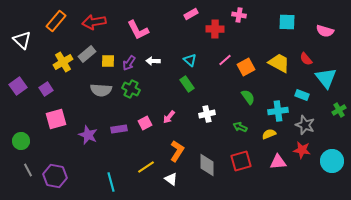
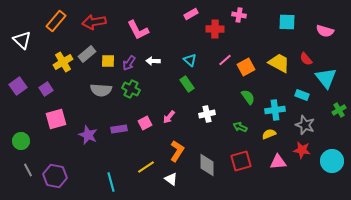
cyan cross at (278, 111): moved 3 px left, 1 px up
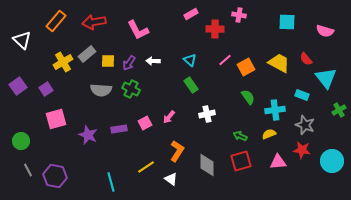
green rectangle at (187, 84): moved 4 px right, 1 px down
green arrow at (240, 127): moved 9 px down
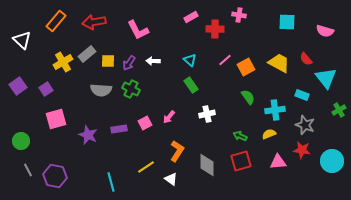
pink rectangle at (191, 14): moved 3 px down
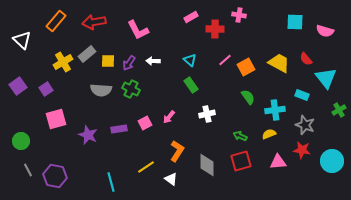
cyan square at (287, 22): moved 8 px right
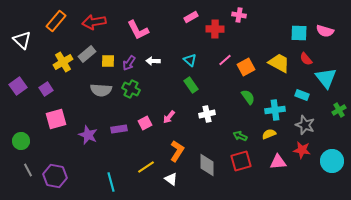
cyan square at (295, 22): moved 4 px right, 11 px down
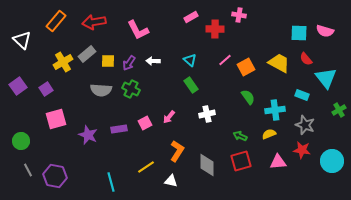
white triangle at (171, 179): moved 2 px down; rotated 24 degrees counterclockwise
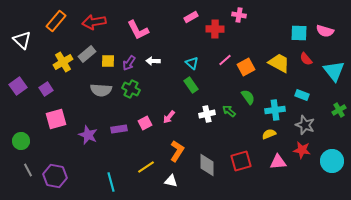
cyan triangle at (190, 60): moved 2 px right, 3 px down
cyan triangle at (326, 78): moved 8 px right, 7 px up
green arrow at (240, 136): moved 11 px left, 25 px up; rotated 16 degrees clockwise
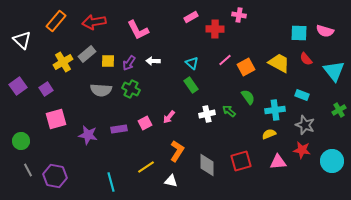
purple star at (88, 135): rotated 12 degrees counterclockwise
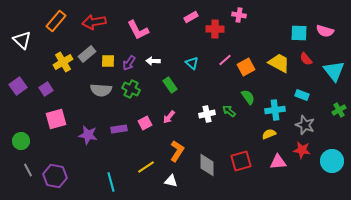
green rectangle at (191, 85): moved 21 px left
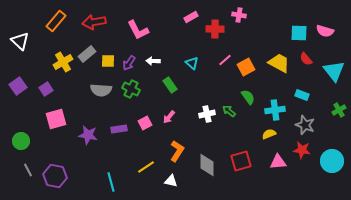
white triangle at (22, 40): moved 2 px left, 1 px down
